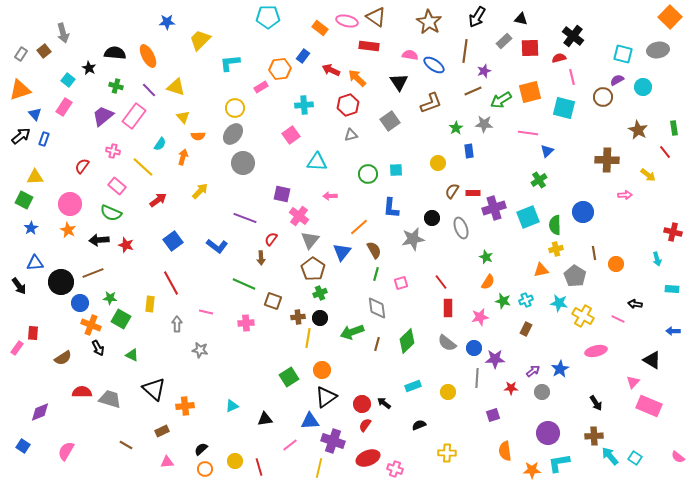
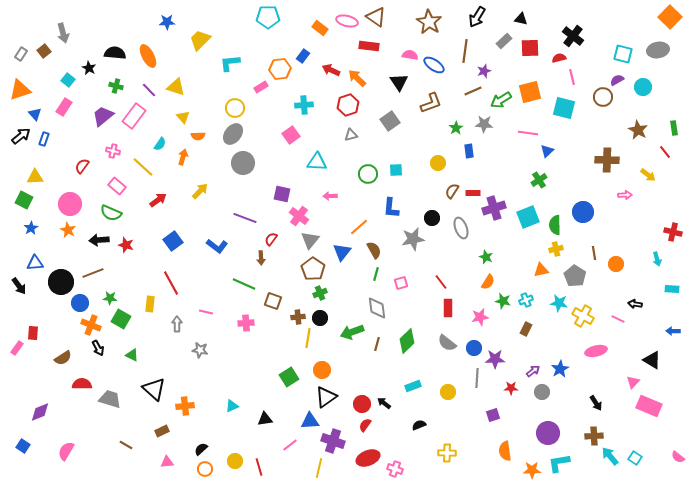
red semicircle at (82, 392): moved 8 px up
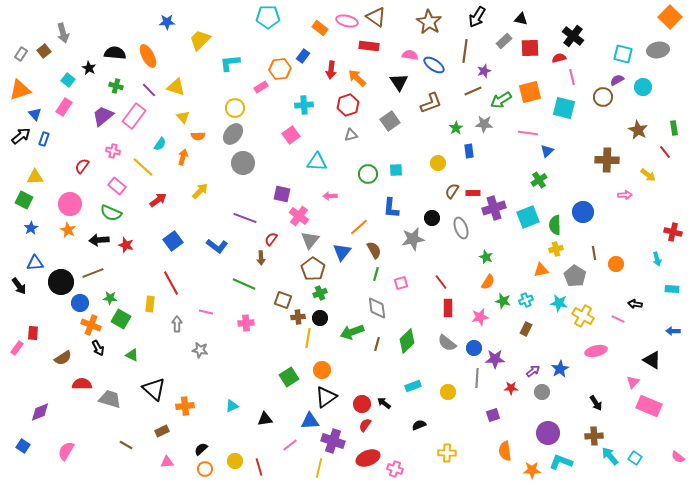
red arrow at (331, 70): rotated 108 degrees counterclockwise
brown square at (273, 301): moved 10 px right, 1 px up
cyan L-shape at (559, 463): moved 2 px right, 1 px up; rotated 30 degrees clockwise
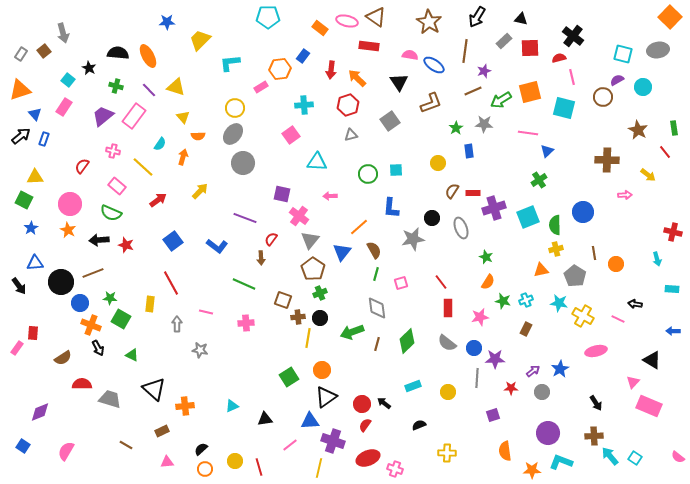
black semicircle at (115, 53): moved 3 px right
